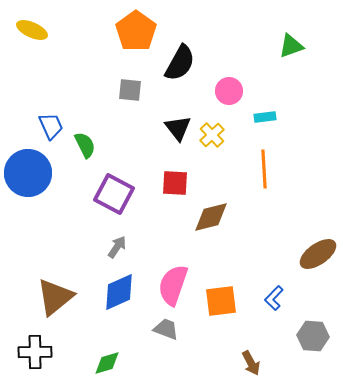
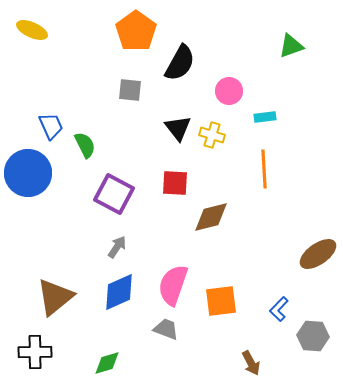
yellow cross: rotated 30 degrees counterclockwise
blue L-shape: moved 5 px right, 11 px down
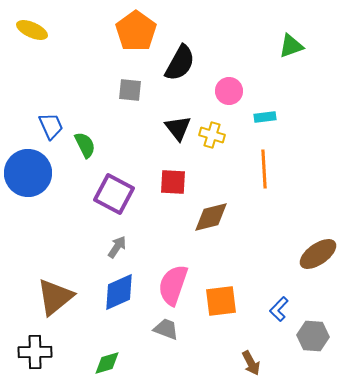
red square: moved 2 px left, 1 px up
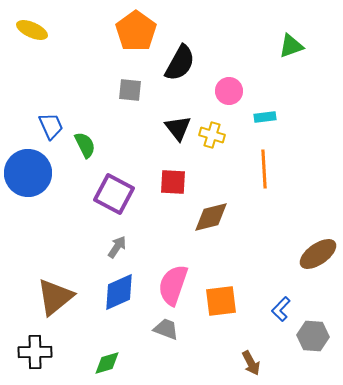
blue L-shape: moved 2 px right
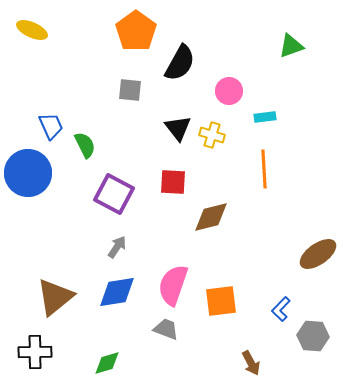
blue diamond: moved 2 px left; rotated 15 degrees clockwise
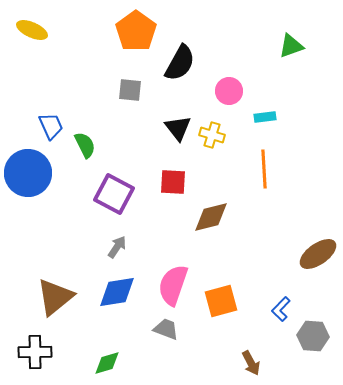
orange square: rotated 8 degrees counterclockwise
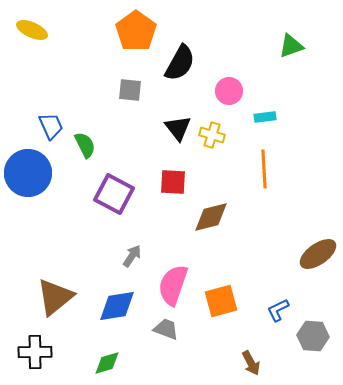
gray arrow: moved 15 px right, 9 px down
blue diamond: moved 14 px down
blue L-shape: moved 3 px left, 1 px down; rotated 20 degrees clockwise
